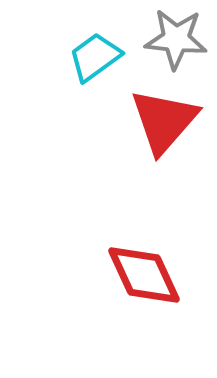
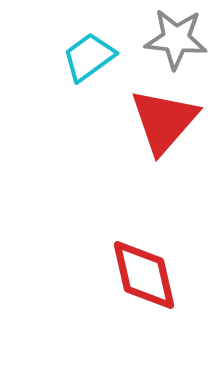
cyan trapezoid: moved 6 px left
red diamond: rotated 12 degrees clockwise
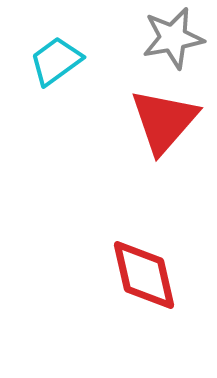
gray star: moved 3 px left, 1 px up; rotated 16 degrees counterclockwise
cyan trapezoid: moved 33 px left, 4 px down
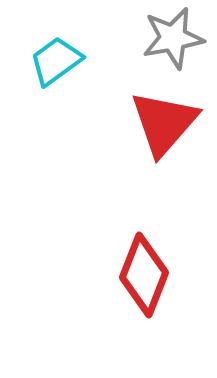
red triangle: moved 2 px down
red diamond: rotated 34 degrees clockwise
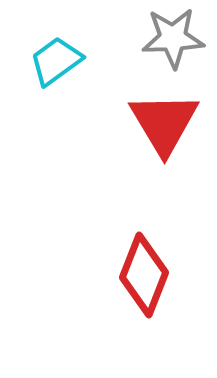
gray star: rotated 8 degrees clockwise
red triangle: rotated 12 degrees counterclockwise
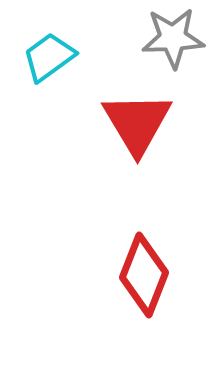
cyan trapezoid: moved 7 px left, 4 px up
red triangle: moved 27 px left
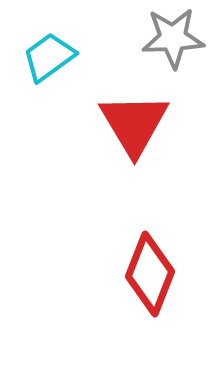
red triangle: moved 3 px left, 1 px down
red diamond: moved 6 px right, 1 px up
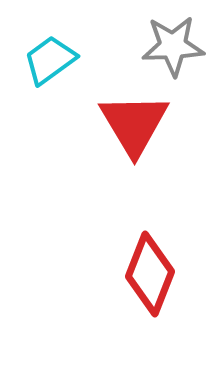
gray star: moved 8 px down
cyan trapezoid: moved 1 px right, 3 px down
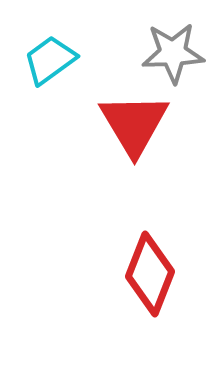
gray star: moved 7 px down
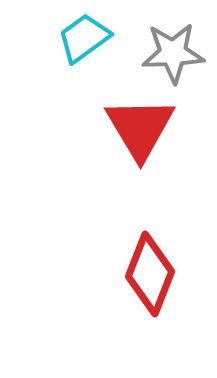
cyan trapezoid: moved 34 px right, 22 px up
red triangle: moved 6 px right, 4 px down
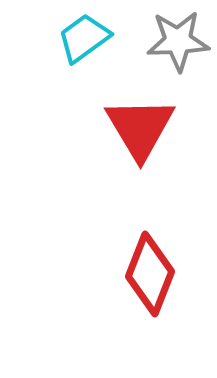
gray star: moved 5 px right, 12 px up
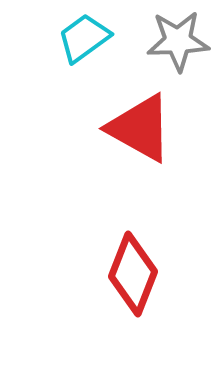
red triangle: rotated 30 degrees counterclockwise
red diamond: moved 17 px left
